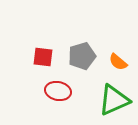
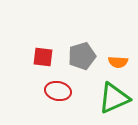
orange semicircle: rotated 36 degrees counterclockwise
green triangle: moved 2 px up
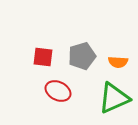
red ellipse: rotated 15 degrees clockwise
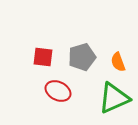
gray pentagon: moved 1 px down
orange semicircle: rotated 66 degrees clockwise
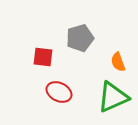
gray pentagon: moved 2 px left, 19 px up
red ellipse: moved 1 px right, 1 px down
green triangle: moved 1 px left, 1 px up
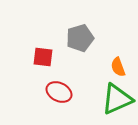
orange semicircle: moved 5 px down
green triangle: moved 4 px right, 2 px down
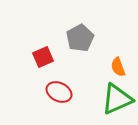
gray pentagon: rotated 12 degrees counterclockwise
red square: rotated 30 degrees counterclockwise
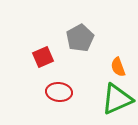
red ellipse: rotated 20 degrees counterclockwise
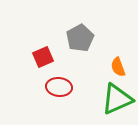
red ellipse: moved 5 px up
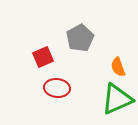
red ellipse: moved 2 px left, 1 px down
